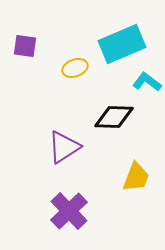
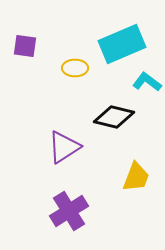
yellow ellipse: rotated 20 degrees clockwise
black diamond: rotated 12 degrees clockwise
purple cross: rotated 12 degrees clockwise
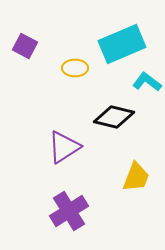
purple square: rotated 20 degrees clockwise
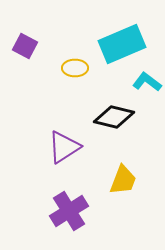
yellow trapezoid: moved 13 px left, 3 px down
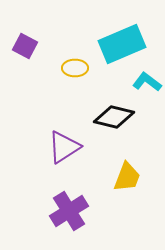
yellow trapezoid: moved 4 px right, 3 px up
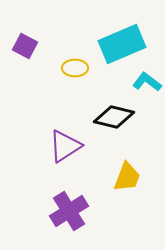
purple triangle: moved 1 px right, 1 px up
